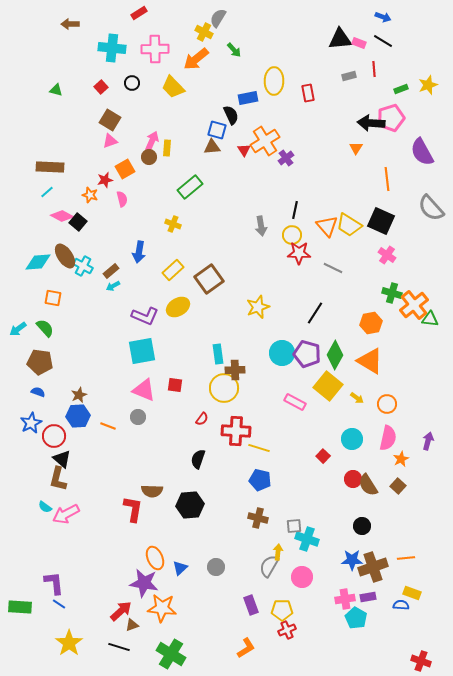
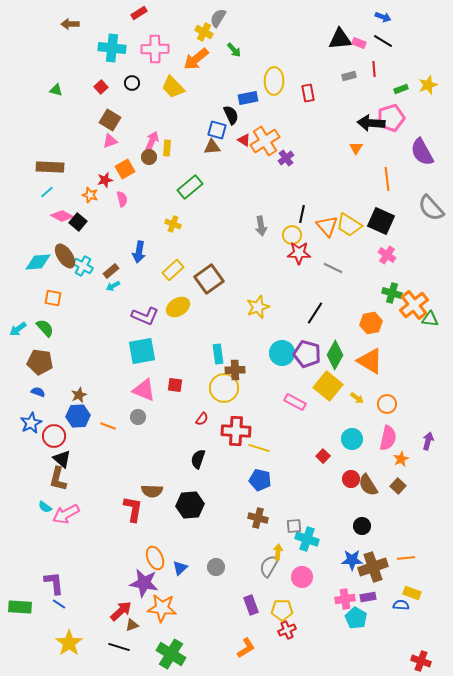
red triangle at (244, 150): moved 10 px up; rotated 24 degrees counterclockwise
black line at (295, 210): moved 7 px right, 4 px down
red circle at (353, 479): moved 2 px left
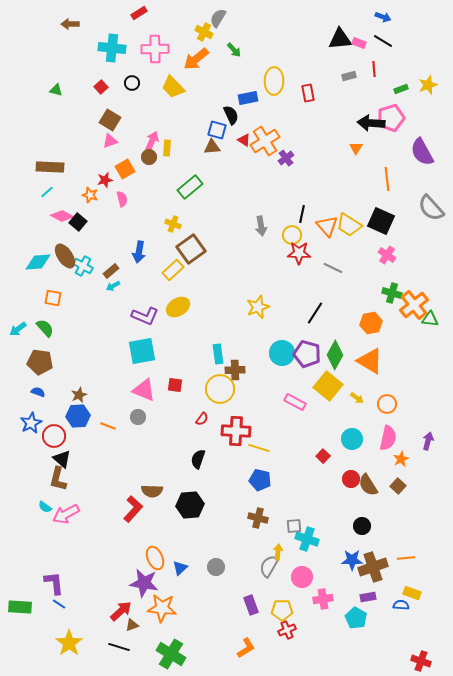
brown square at (209, 279): moved 18 px left, 30 px up
yellow circle at (224, 388): moved 4 px left, 1 px down
red L-shape at (133, 509): rotated 32 degrees clockwise
pink cross at (345, 599): moved 22 px left
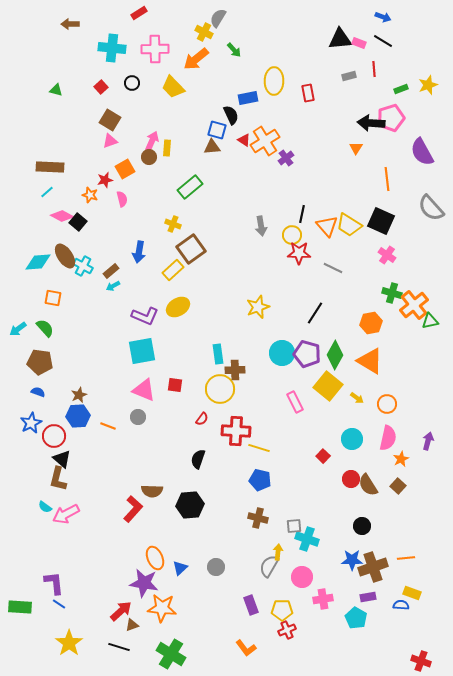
green triangle at (430, 319): moved 2 px down; rotated 18 degrees counterclockwise
pink rectangle at (295, 402): rotated 35 degrees clockwise
orange L-shape at (246, 648): rotated 85 degrees clockwise
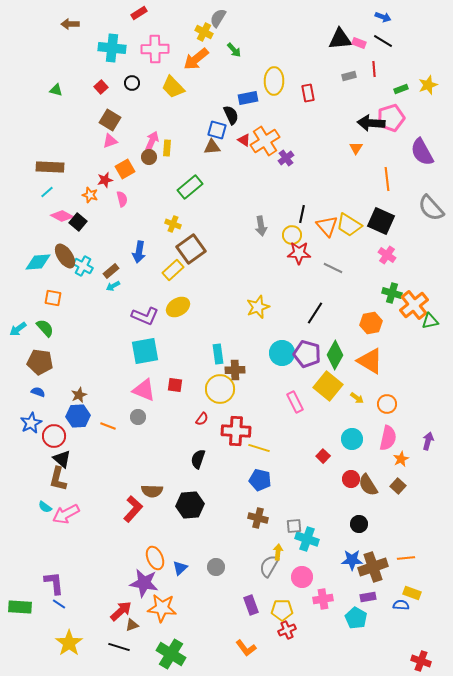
cyan square at (142, 351): moved 3 px right
black circle at (362, 526): moved 3 px left, 2 px up
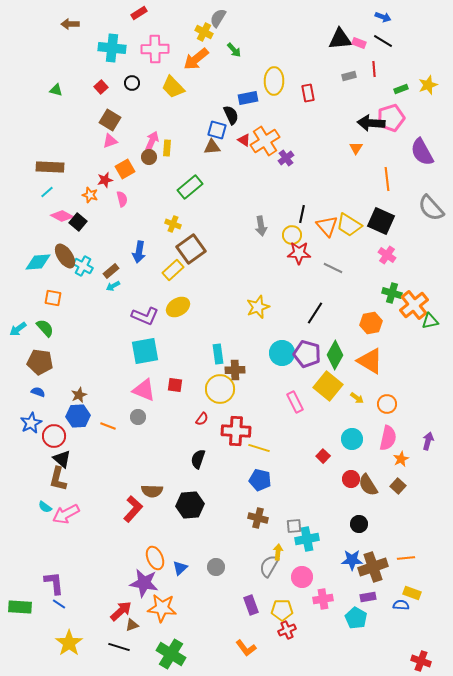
cyan cross at (307, 539): rotated 30 degrees counterclockwise
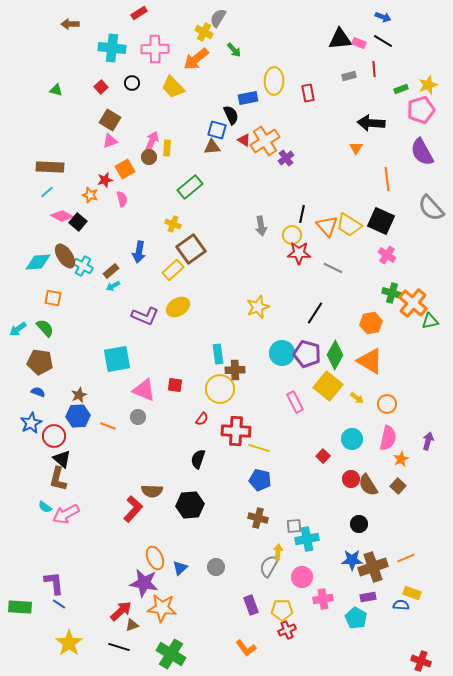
pink pentagon at (391, 118): moved 30 px right, 8 px up
orange cross at (414, 305): moved 1 px left, 2 px up; rotated 12 degrees counterclockwise
cyan square at (145, 351): moved 28 px left, 8 px down
orange line at (406, 558): rotated 18 degrees counterclockwise
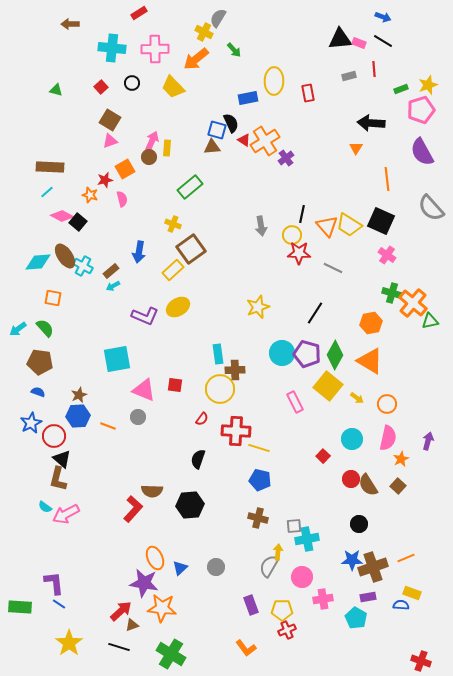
black semicircle at (231, 115): moved 8 px down
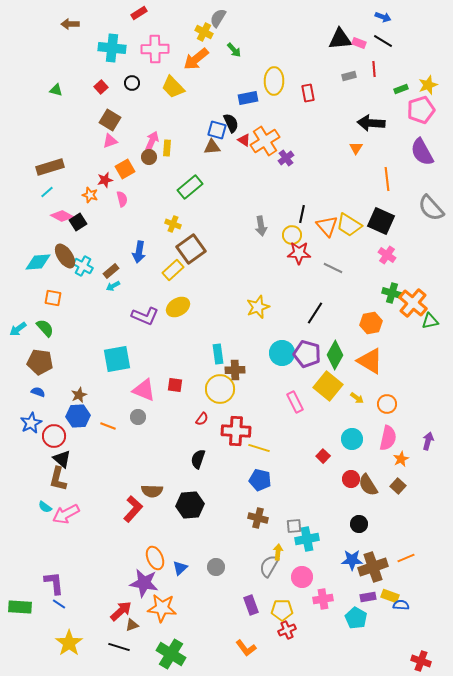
brown rectangle at (50, 167): rotated 20 degrees counterclockwise
black square at (78, 222): rotated 18 degrees clockwise
yellow rectangle at (412, 593): moved 22 px left, 3 px down
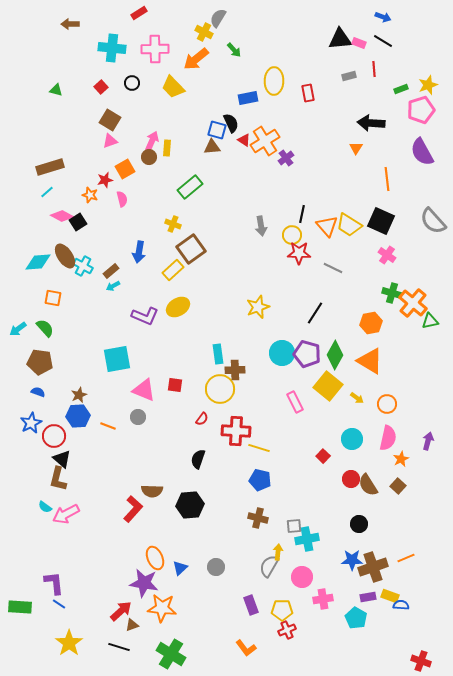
gray semicircle at (431, 208): moved 2 px right, 13 px down
